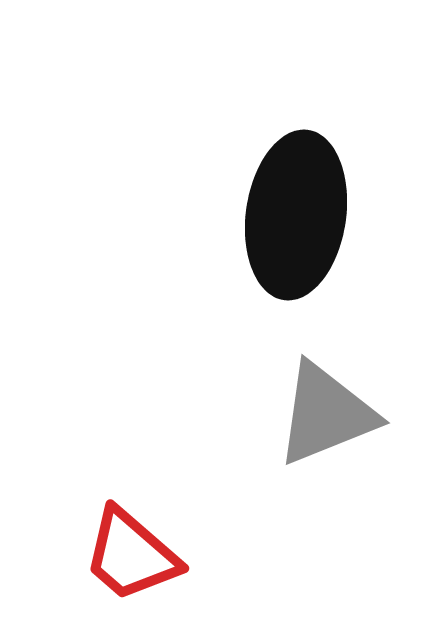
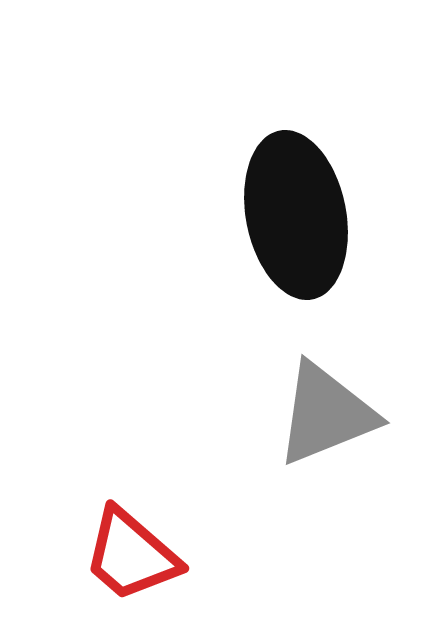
black ellipse: rotated 19 degrees counterclockwise
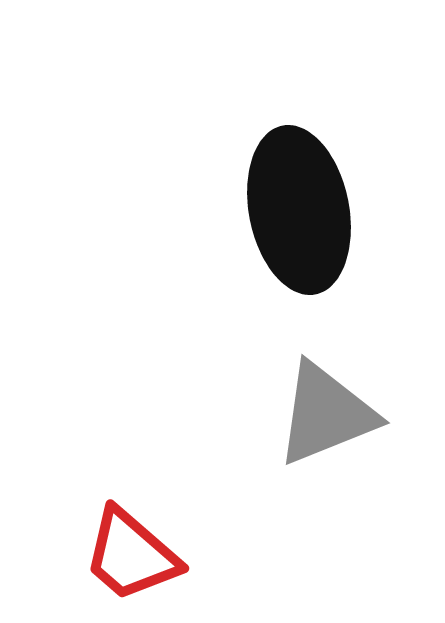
black ellipse: moved 3 px right, 5 px up
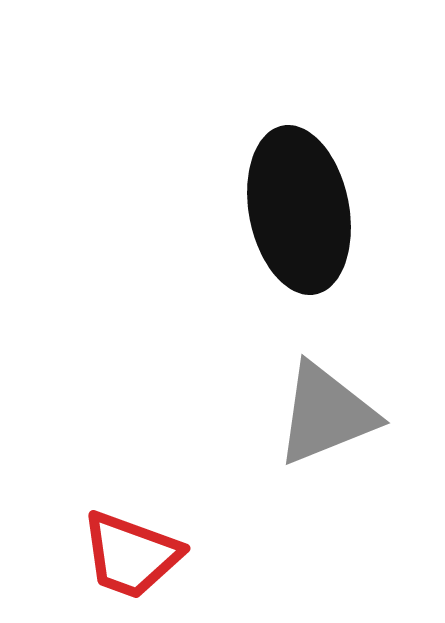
red trapezoid: rotated 21 degrees counterclockwise
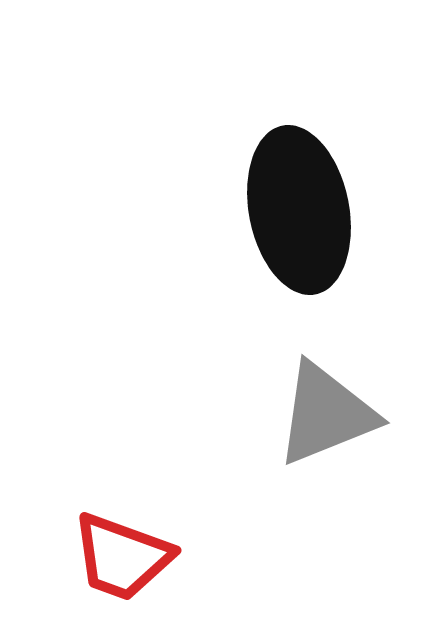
red trapezoid: moved 9 px left, 2 px down
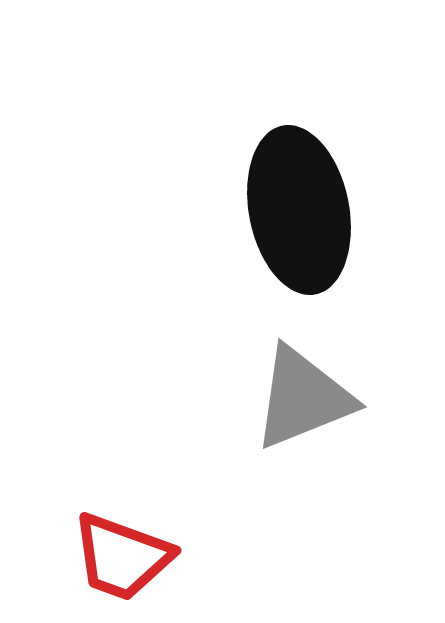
gray triangle: moved 23 px left, 16 px up
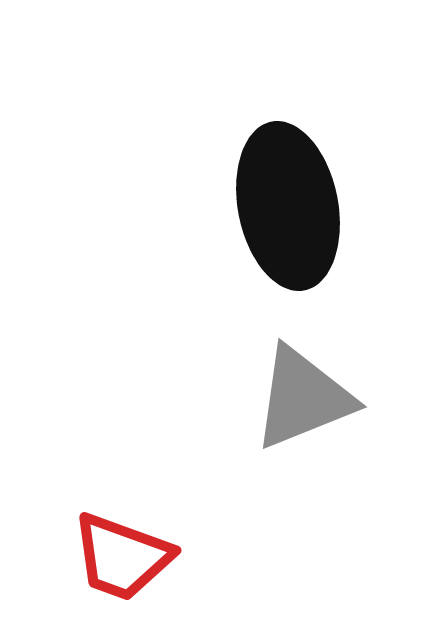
black ellipse: moved 11 px left, 4 px up
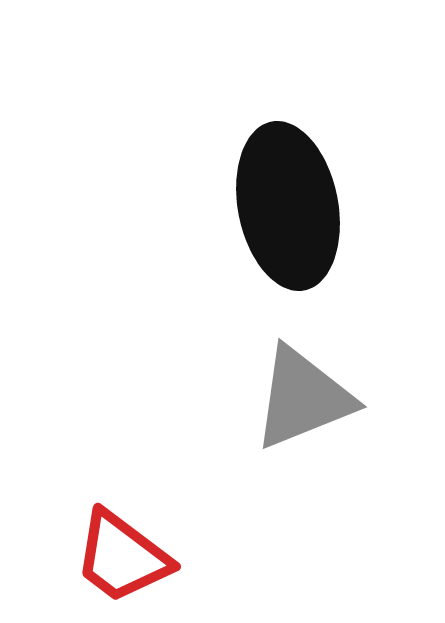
red trapezoid: rotated 17 degrees clockwise
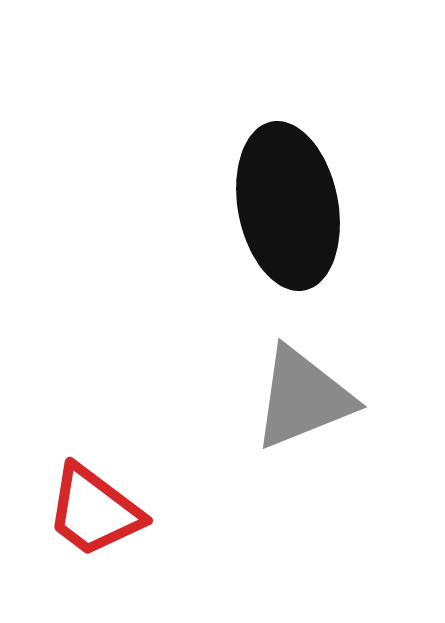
red trapezoid: moved 28 px left, 46 px up
